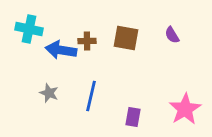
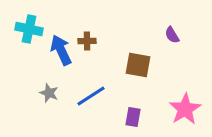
brown square: moved 12 px right, 27 px down
blue arrow: rotated 56 degrees clockwise
blue line: rotated 44 degrees clockwise
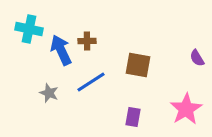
purple semicircle: moved 25 px right, 23 px down
blue line: moved 14 px up
pink star: moved 1 px right
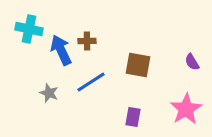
purple semicircle: moved 5 px left, 4 px down
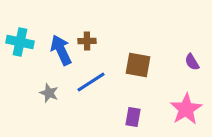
cyan cross: moved 9 px left, 13 px down
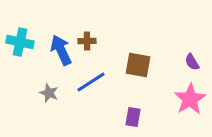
pink star: moved 4 px right, 10 px up
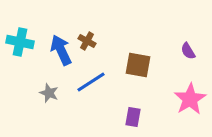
brown cross: rotated 30 degrees clockwise
purple semicircle: moved 4 px left, 11 px up
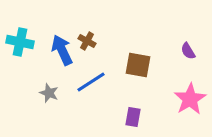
blue arrow: moved 1 px right
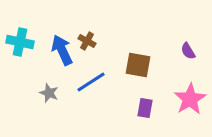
purple rectangle: moved 12 px right, 9 px up
